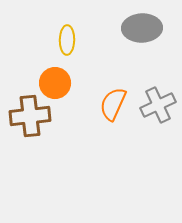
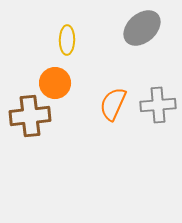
gray ellipse: rotated 39 degrees counterclockwise
gray cross: rotated 20 degrees clockwise
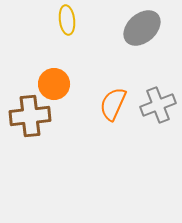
yellow ellipse: moved 20 px up; rotated 8 degrees counterclockwise
orange circle: moved 1 px left, 1 px down
gray cross: rotated 16 degrees counterclockwise
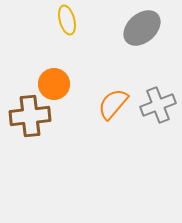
yellow ellipse: rotated 8 degrees counterclockwise
orange semicircle: rotated 16 degrees clockwise
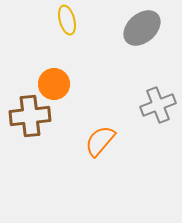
orange semicircle: moved 13 px left, 37 px down
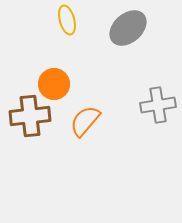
gray ellipse: moved 14 px left
gray cross: rotated 12 degrees clockwise
orange semicircle: moved 15 px left, 20 px up
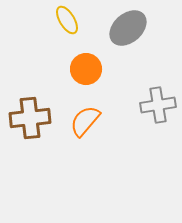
yellow ellipse: rotated 16 degrees counterclockwise
orange circle: moved 32 px right, 15 px up
brown cross: moved 2 px down
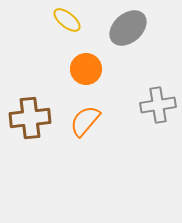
yellow ellipse: rotated 20 degrees counterclockwise
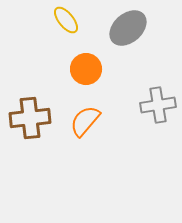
yellow ellipse: moved 1 px left; rotated 12 degrees clockwise
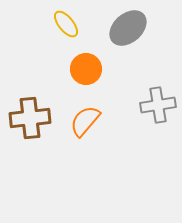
yellow ellipse: moved 4 px down
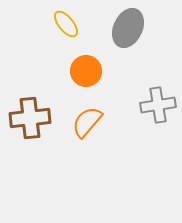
gray ellipse: rotated 24 degrees counterclockwise
orange circle: moved 2 px down
orange semicircle: moved 2 px right, 1 px down
